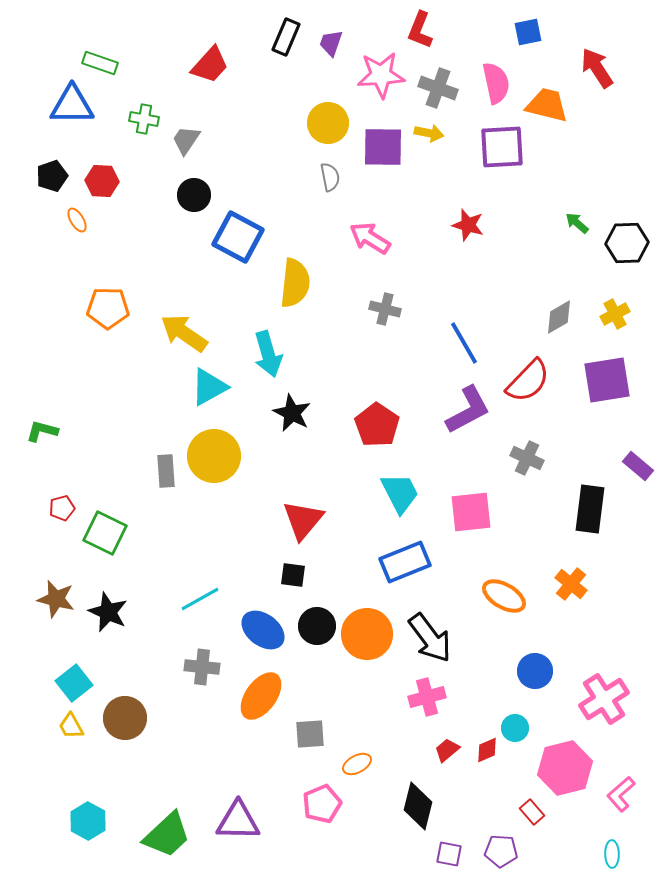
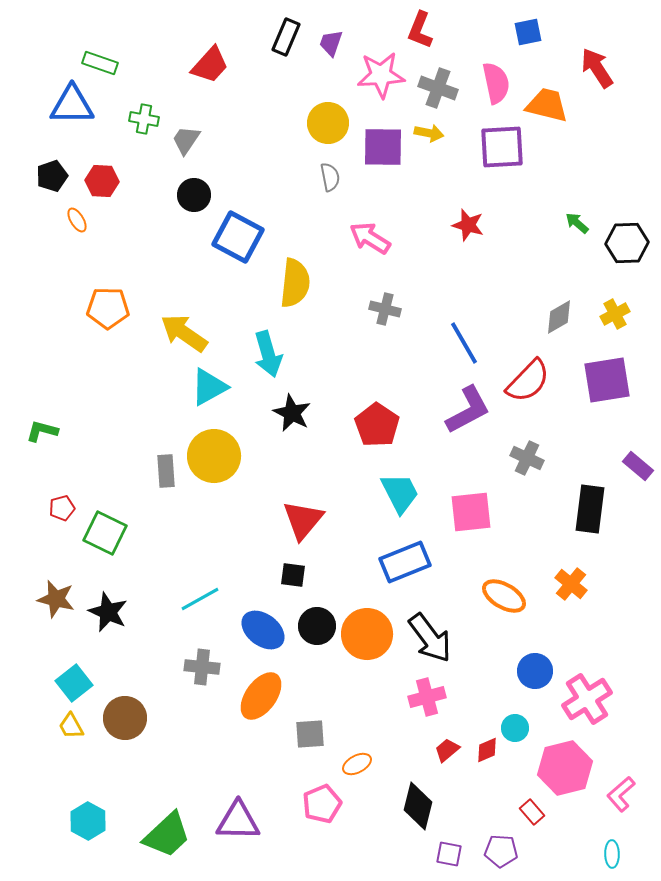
pink cross at (604, 699): moved 17 px left
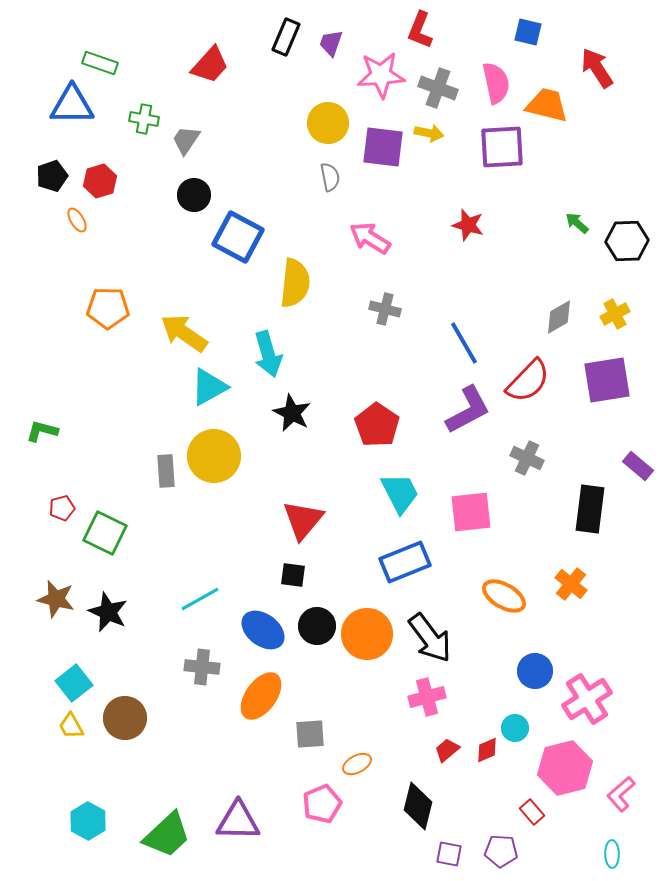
blue square at (528, 32): rotated 24 degrees clockwise
purple square at (383, 147): rotated 6 degrees clockwise
red hexagon at (102, 181): moved 2 px left; rotated 20 degrees counterclockwise
black hexagon at (627, 243): moved 2 px up
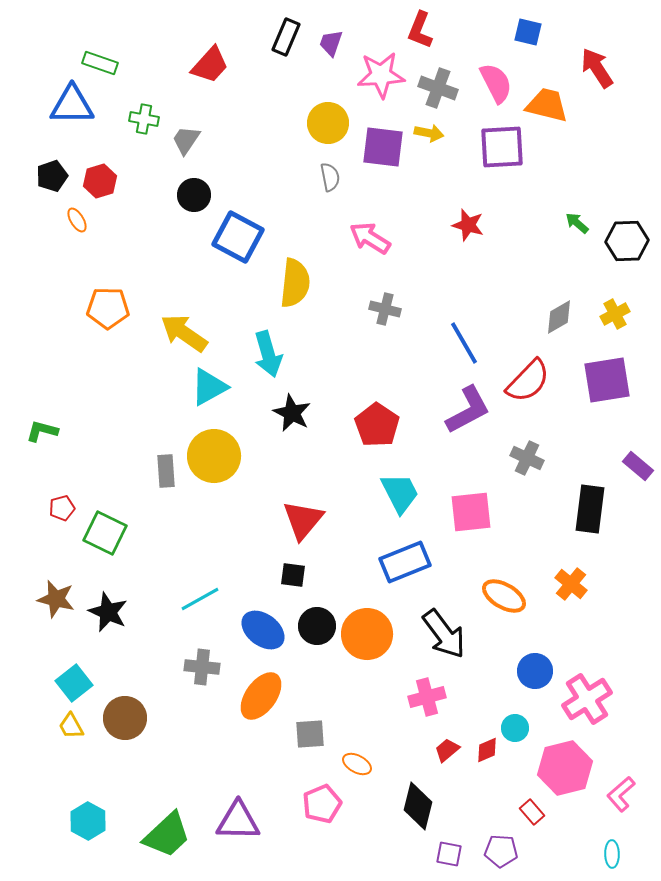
pink semicircle at (496, 83): rotated 15 degrees counterclockwise
black arrow at (430, 638): moved 14 px right, 4 px up
orange ellipse at (357, 764): rotated 56 degrees clockwise
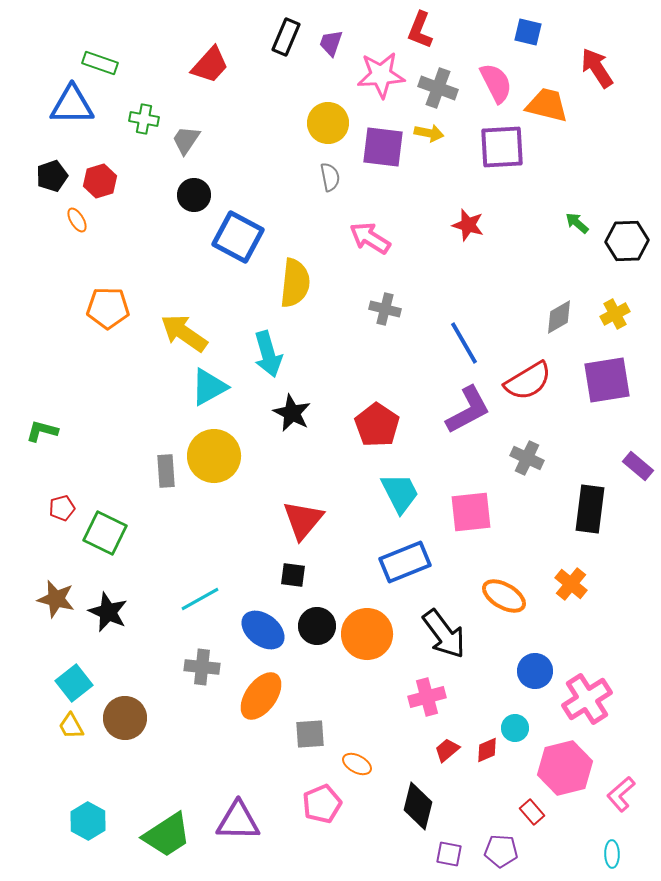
red semicircle at (528, 381): rotated 15 degrees clockwise
green trapezoid at (167, 835): rotated 10 degrees clockwise
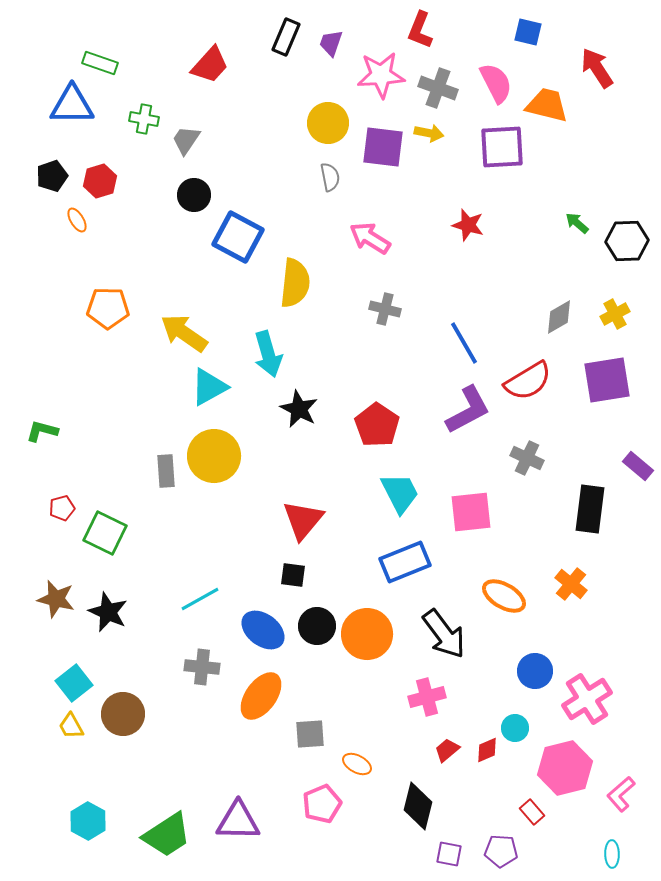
black star at (292, 413): moved 7 px right, 4 px up
brown circle at (125, 718): moved 2 px left, 4 px up
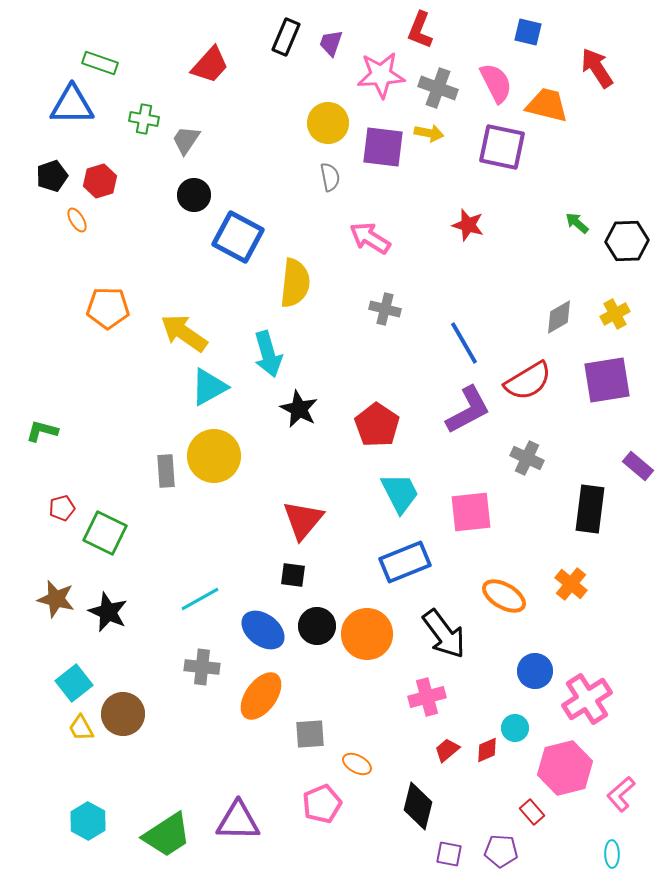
purple square at (502, 147): rotated 15 degrees clockwise
yellow trapezoid at (71, 726): moved 10 px right, 2 px down
